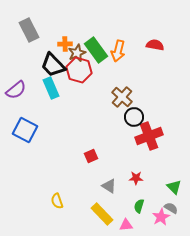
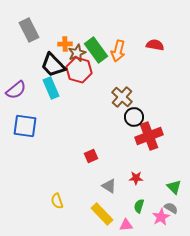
blue square: moved 4 px up; rotated 20 degrees counterclockwise
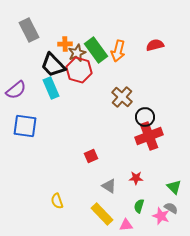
red semicircle: rotated 24 degrees counterclockwise
black circle: moved 11 px right
pink star: moved 1 px up; rotated 24 degrees counterclockwise
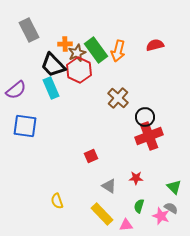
red hexagon: rotated 10 degrees clockwise
brown cross: moved 4 px left, 1 px down
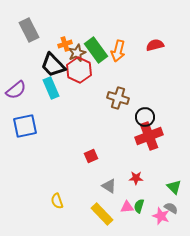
orange cross: rotated 16 degrees counterclockwise
brown cross: rotated 25 degrees counterclockwise
blue square: rotated 20 degrees counterclockwise
pink triangle: moved 1 px right, 18 px up
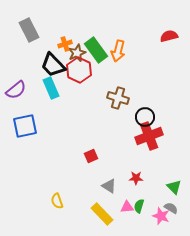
red semicircle: moved 14 px right, 9 px up
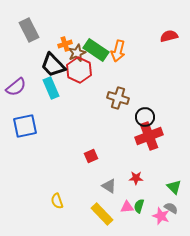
green rectangle: rotated 20 degrees counterclockwise
purple semicircle: moved 3 px up
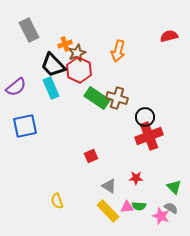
green rectangle: moved 1 px right, 48 px down
brown cross: moved 1 px left
green semicircle: rotated 104 degrees counterclockwise
yellow rectangle: moved 6 px right, 3 px up
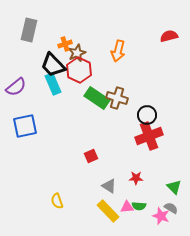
gray rectangle: rotated 40 degrees clockwise
cyan rectangle: moved 2 px right, 4 px up
black circle: moved 2 px right, 2 px up
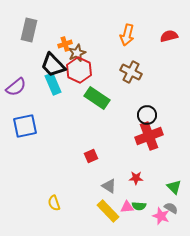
orange arrow: moved 9 px right, 16 px up
brown cross: moved 14 px right, 26 px up; rotated 10 degrees clockwise
yellow semicircle: moved 3 px left, 2 px down
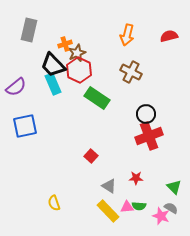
black circle: moved 1 px left, 1 px up
red square: rotated 24 degrees counterclockwise
